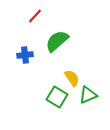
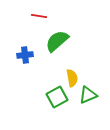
red line: moved 4 px right; rotated 56 degrees clockwise
yellow semicircle: rotated 24 degrees clockwise
green square: rotated 30 degrees clockwise
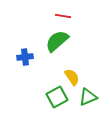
red line: moved 24 px right
blue cross: moved 2 px down
yellow semicircle: moved 1 px up; rotated 24 degrees counterclockwise
green triangle: moved 2 px down
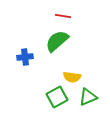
yellow semicircle: rotated 132 degrees clockwise
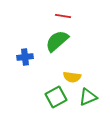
green square: moved 1 px left
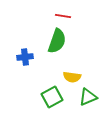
green semicircle: rotated 150 degrees clockwise
green square: moved 4 px left
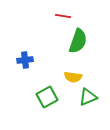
green semicircle: moved 21 px right
blue cross: moved 3 px down
yellow semicircle: moved 1 px right
green square: moved 5 px left
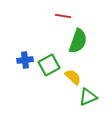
yellow semicircle: rotated 144 degrees counterclockwise
green square: moved 2 px right, 32 px up
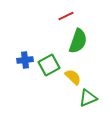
red line: moved 3 px right; rotated 35 degrees counterclockwise
green triangle: moved 1 px down
